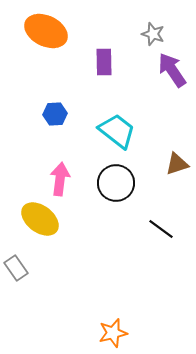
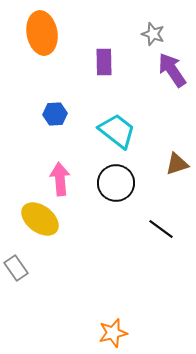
orange ellipse: moved 4 px left, 2 px down; rotated 54 degrees clockwise
pink arrow: rotated 12 degrees counterclockwise
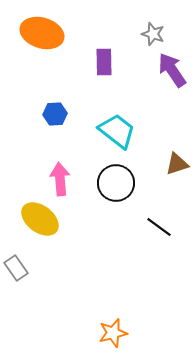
orange ellipse: rotated 63 degrees counterclockwise
black line: moved 2 px left, 2 px up
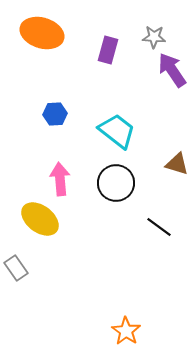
gray star: moved 1 px right, 3 px down; rotated 15 degrees counterclockwise
purple rectangle: moved 4 px right, 12 px up; rotated 16 degrees clockwise
brown triangle: rotated 35 degrees clockwise
orange star: moved 13 px right, 2 px up; rotated 24 degrees counterclockwise
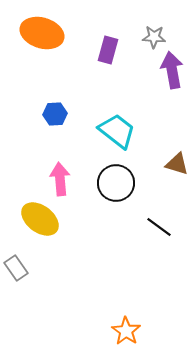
purple arrow: rotated 24 degrees clockwise
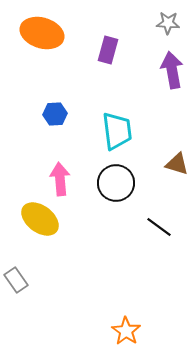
gray star: moved 14 px right, 14 px up
cyan trapezoid: rotated 45 degrees clockwise
gray rectangle: moved 12 px down
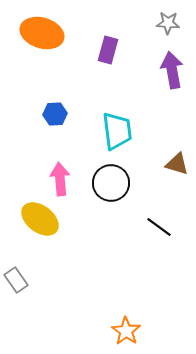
black circle: moved 5 px left
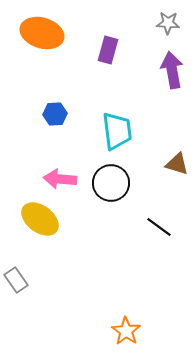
pink arrow: rotated 80 degrees counterclockwise
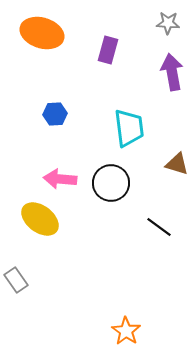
purple arrow: moved 2 px down
cyan trapezoid: moved 12 px right, 3 px up
